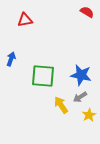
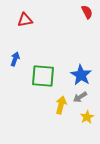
red semicircle: rotated 32 degrees clockwise
blue arrow: moved 4 px right
blue star: rotated 20 degrees clockwise
yellow arrow: rotated 48 degrees clockwise
yellow star: moved 2 px left, 2 px down
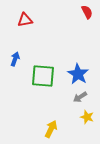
blue star: moved 3 px left, 1 px up
yellow arrow: moved 10 px left, 24 px down; rotated 12 degrees clockwise
yellow star: rotated 24 degrees counterclockwise
